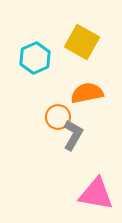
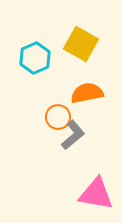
yellow square: moved 1 px left, 2 px down
gray L-shape: rotated 20 degrees clockwise
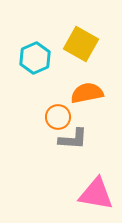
gray L-shape: moved 4 px down; rotated 44 degrees clockwise
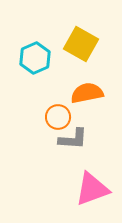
pink triangle: moved 4 px left, 5 px up; rotated 30 degrees counterclockwise
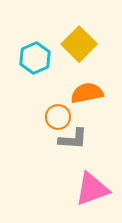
yellow square: moved 2 px left; rotated 16 degrees clockwise
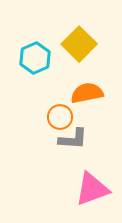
orange circle: moved 2 px right
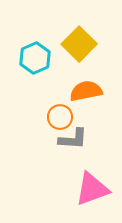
orange semicircle: moved 1 px left, 2 px up
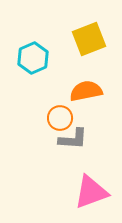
yellow square: moved 10 px right, 5 px up; rotated 24 degrees clockwise
cyan hexagon: moved 2 px left
orange circle: moved 1 px down
pink triangle: moved 1 px left, 3 px down
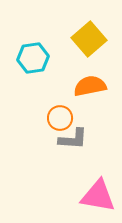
yellow square: rotated 20 degrees counterclockwise
cyan hexagon: rotated 16 degrees clockwise
orange semicircle: moved 4 px right, 5 px up
pink triangle: moved 7 px right, 4 px down; rotated 30 degrees clockwise
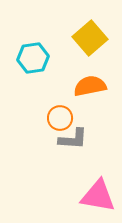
yellow square: moved 1 px right, 1 px up
